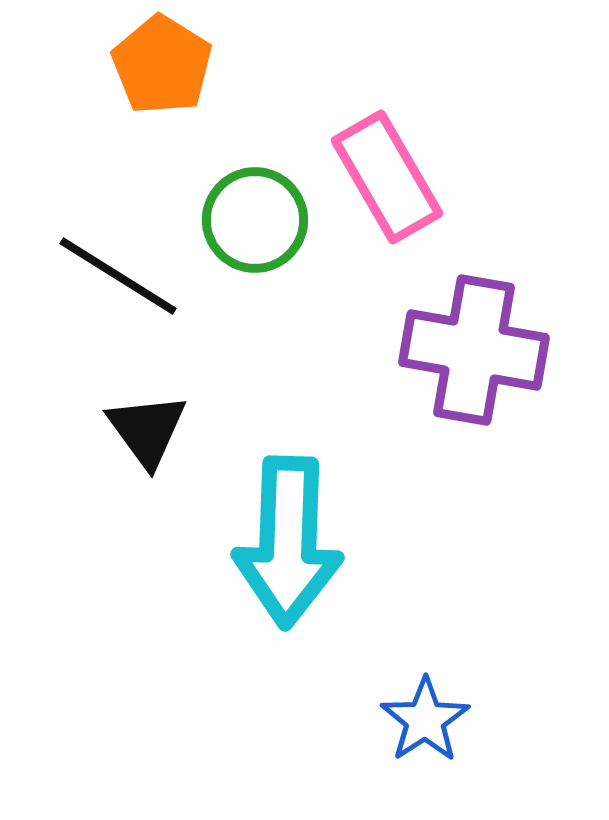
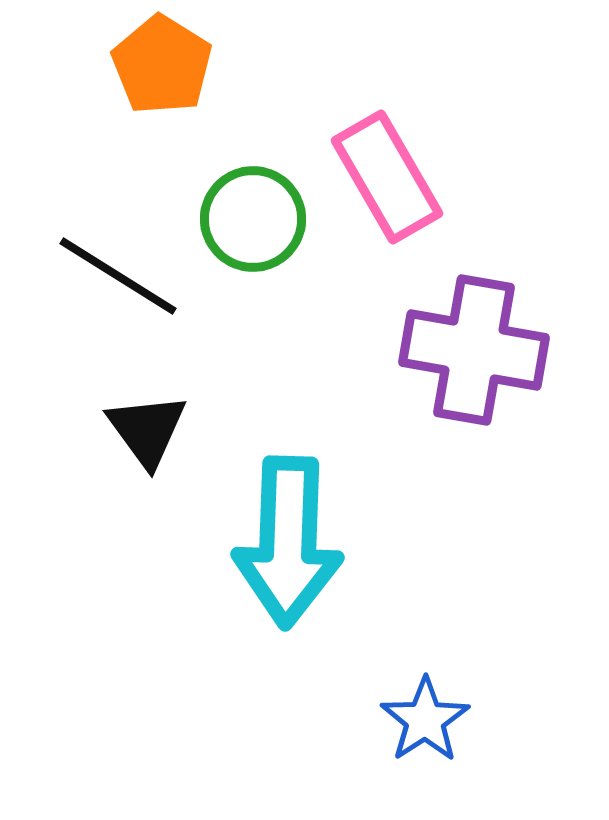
green circle: moved 2 px left, 1 px up
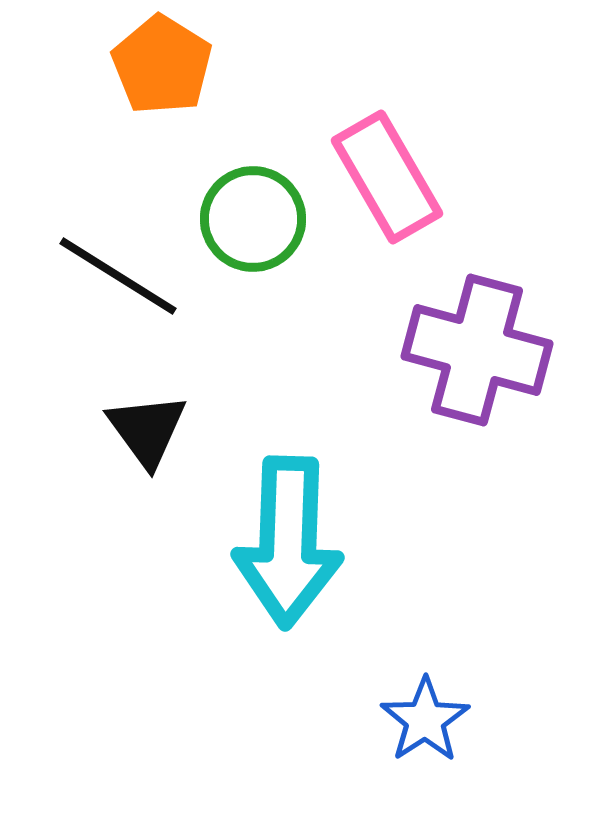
purple cross: moved 3 px right; rotated 5 degrees clockwise
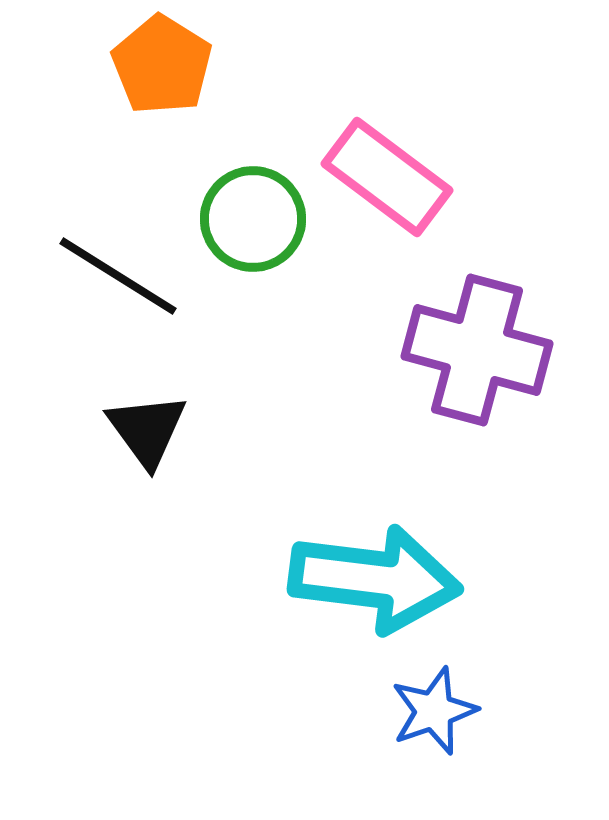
pink rectangle: rotated 23 degrees counterclockwise
cyan arrow: moved 87 px right, 37 px down; rotated 85 degrees counterclockwise
blue star: moved 9 px right, 9 px up; rotated 14 degrees clockwise
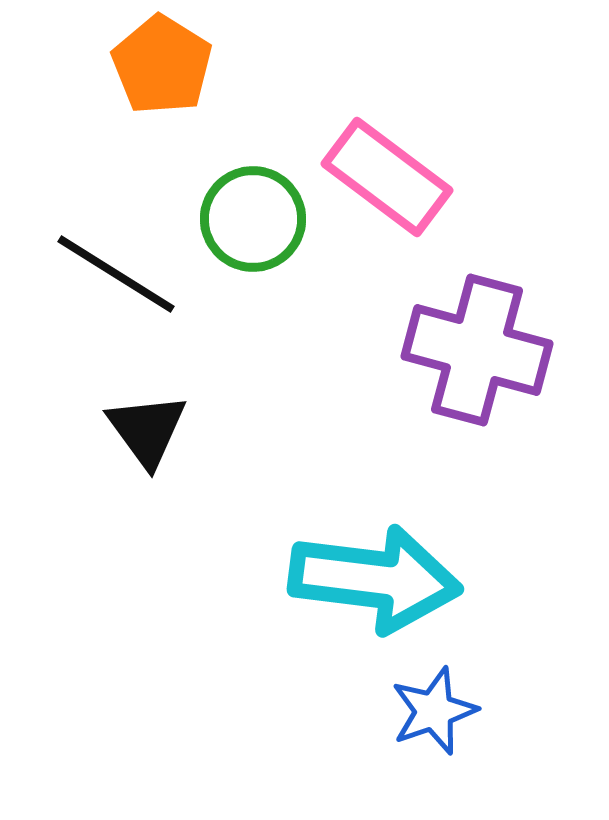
black line: moved 2 px left, 2 px up
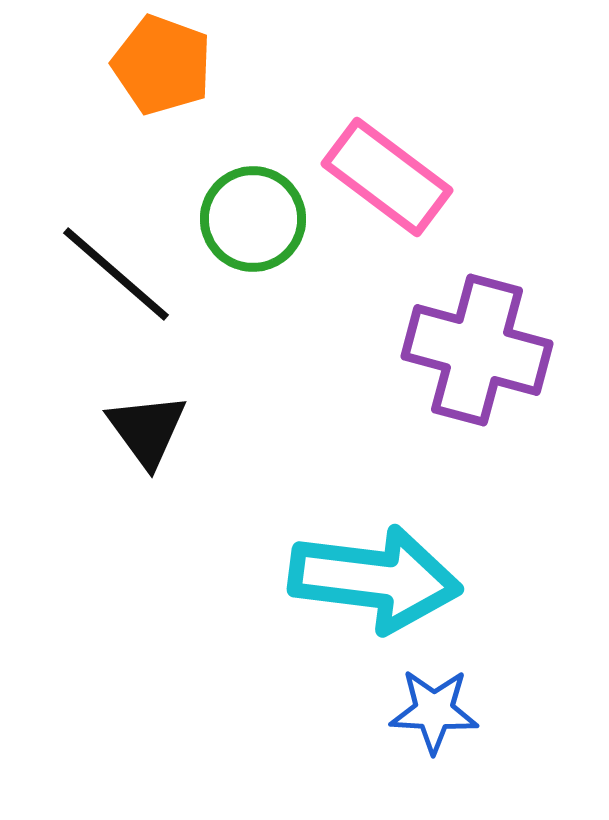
orange pentagon: rotated 12 degrees counterclockwise
black line: rotated 9 degrees clockwise
blue star: rotated 22 degrees clockwise
